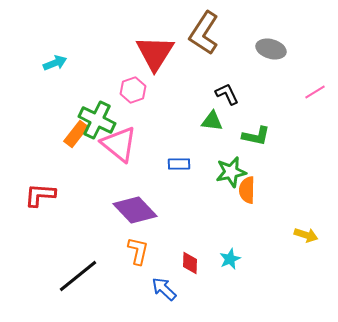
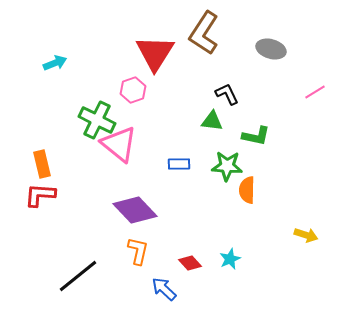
orange rectangle: moved 34 px left, 30 px down; rotated 52 degrees counterclockwise
green star: moved 4 px left, 6 px up; rotated 16 degrees clockwise
red diamond: rotated 45 degrees counterclockwise
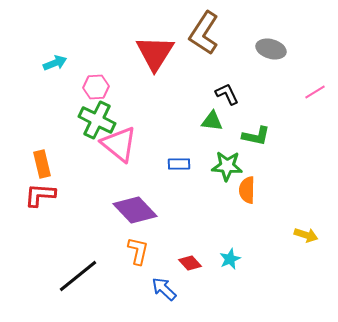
pink hexagon: moved 37 px left, 3 px up; rotated 15 degrees clockwise
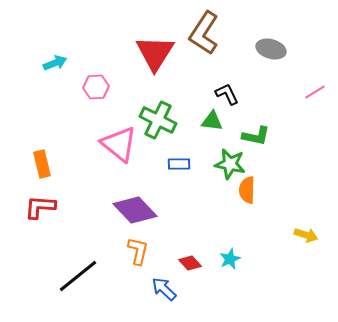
green cross: moved 61 px right
green star: moved 3 px right, 2 px up; rotated 8 degrees clockwise
red L-shape: moved 12 px down
